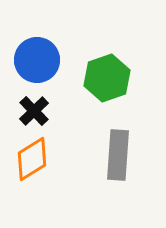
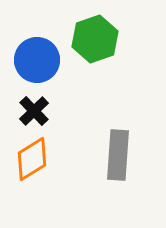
green hexagon: moved 12 px left, 39 px up
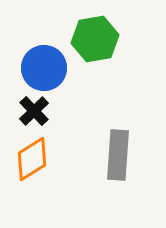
green hexagon: rotated 9 degrees clockwise
blue circle: moved 7 px right, 8 px down
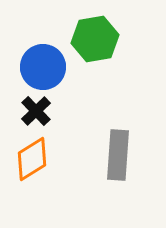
blue circle: moved 1 px left, 1 px up
black cross: moved 2 px right
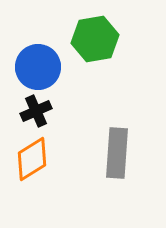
blue circle: moved 5 px left
black cross: rotated 20 degrees clockwise
gray rectangle: moved 1 px left, 2 px up
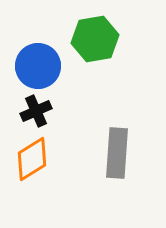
blue circle: moved 1 px up
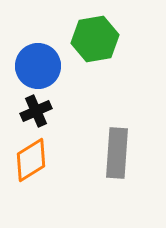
orange diamond: moved 1 px left, 1 px down
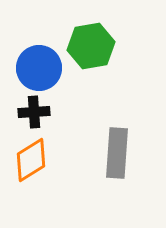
green hexagon: moved 4 px left, 7 px down
blue circle: moved 1 px right, 2 px down
black cross: moved 2 px left, 1 px down; rotated 20 degrees clockwise
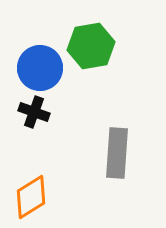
blue circle: moved 1 px right
black cross: rotated 24 degrees clockwise
orange diamond: moved 37 px down
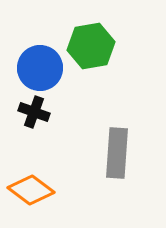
orange diamond: moved 7 px up; rotated 69 degrees clockwise
